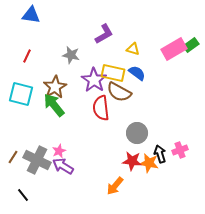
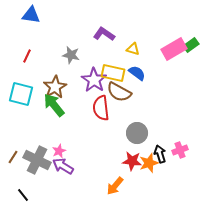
purple L-shape: rotated 115 degrees counterclockwise
orange star: rotated 30 degrees counterclockwise
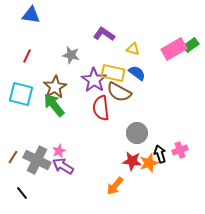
black line: moved 1 px left, 2 px up
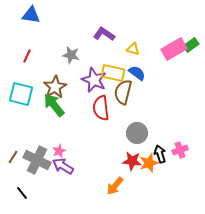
purple star: rotated 10 degrees counterclockwise
brown semicircle: moved 4 px right; rotated 75 degrees clockwise
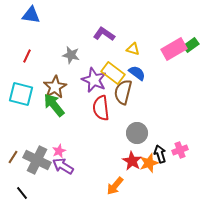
yellow rectangle: rotated 25 degrees clockwise
red star: rotated 24 degrees clockwise
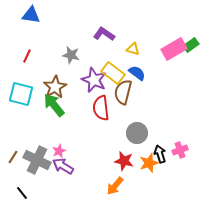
red star: moved 8 px left; rotated 18 degrees counterclockwise
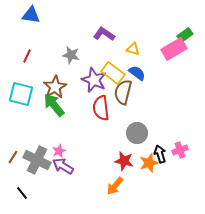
green rectangle: moved 6 px left, 10 px up
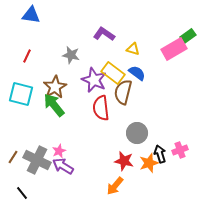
green rectangle: moved 3 px right, 1 px down
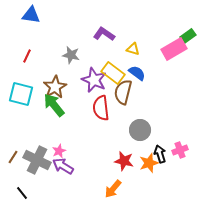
gray circle: moved 3 px right, 3 px up
orange arrow: moved 2 px left, 3 px down
